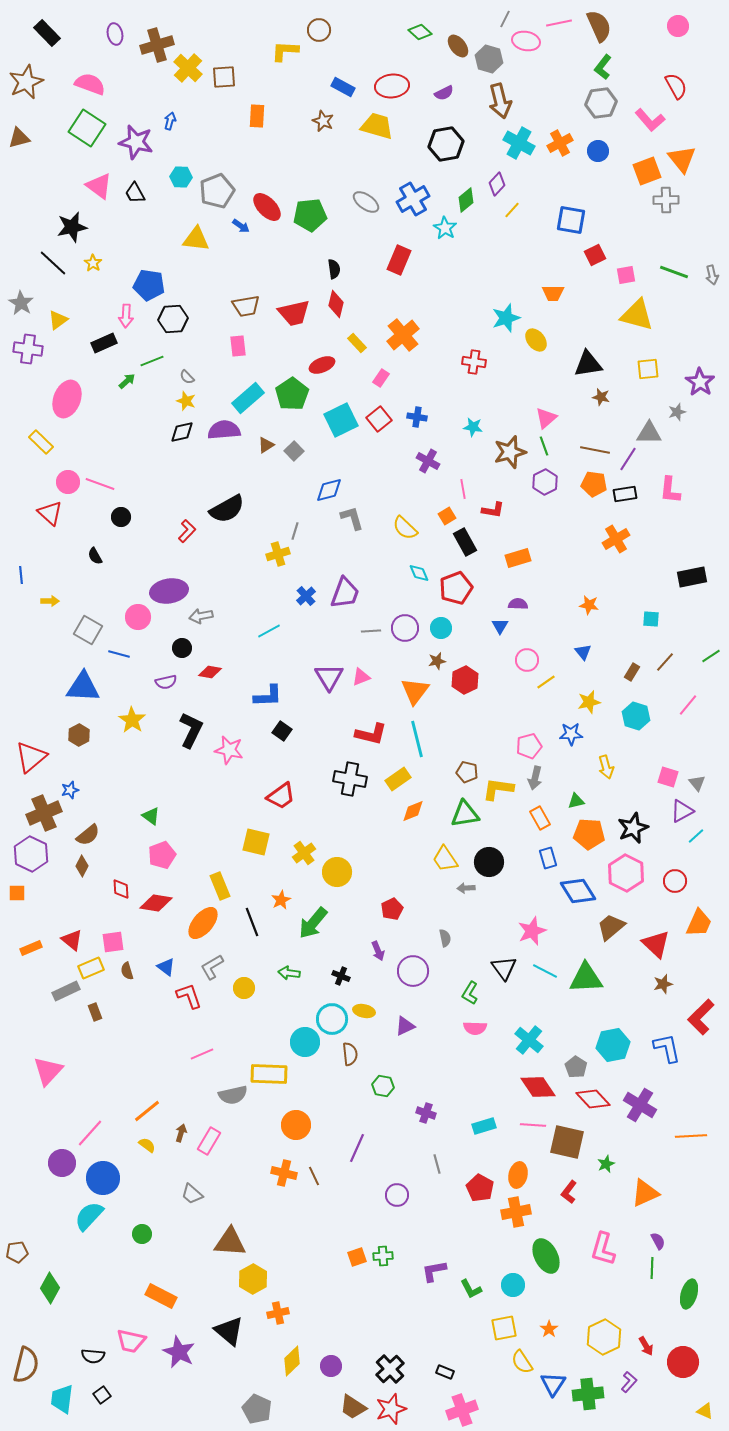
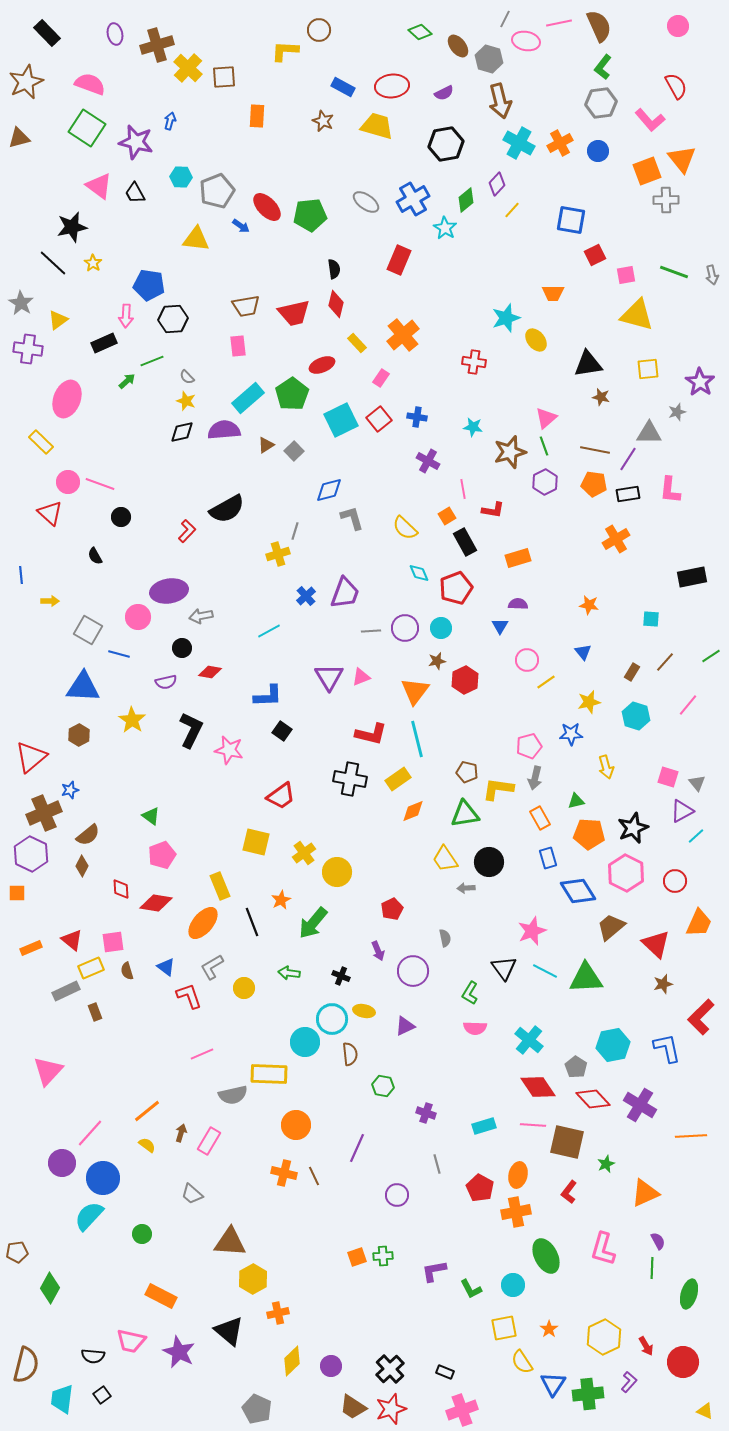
black rectangle at (625, 494): moved 3 px right
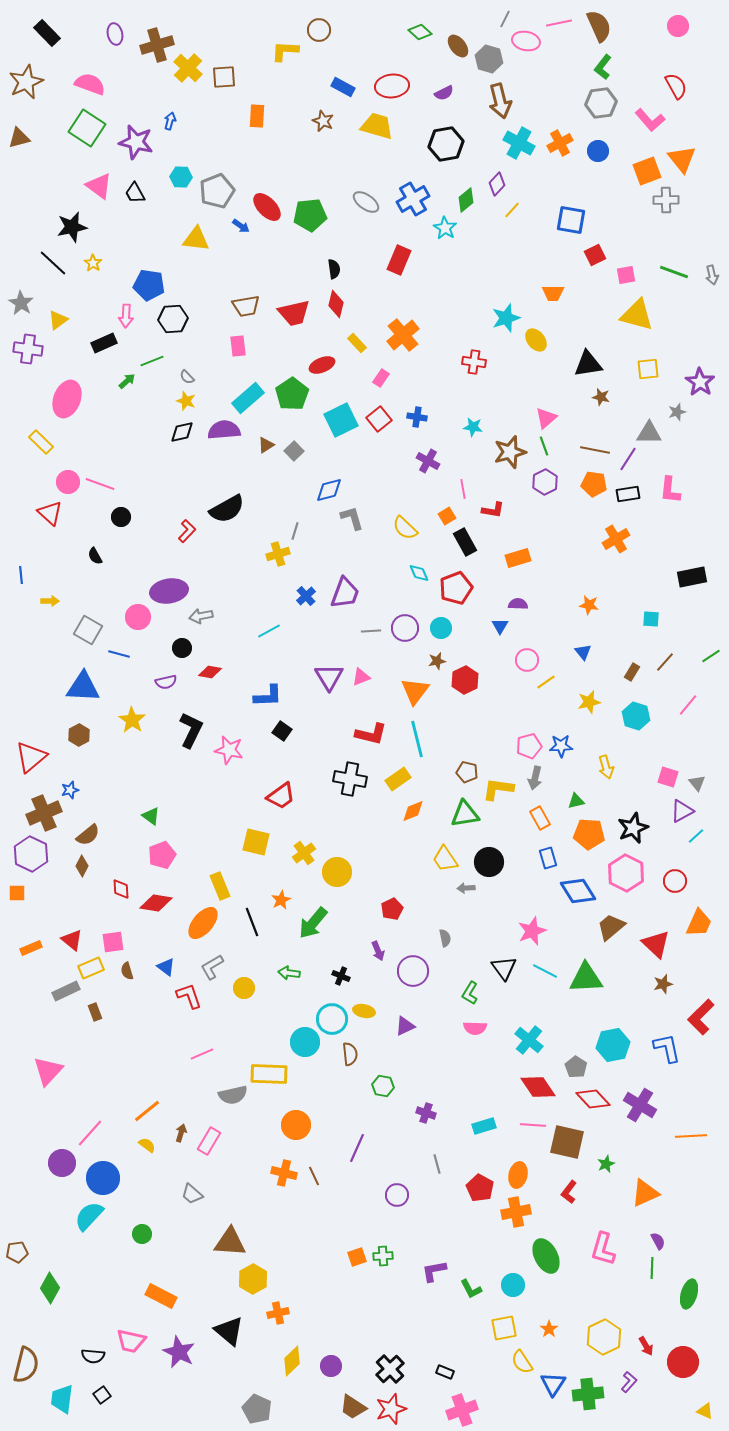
blue star at (571, 734): moved 10 px left, 12 px down
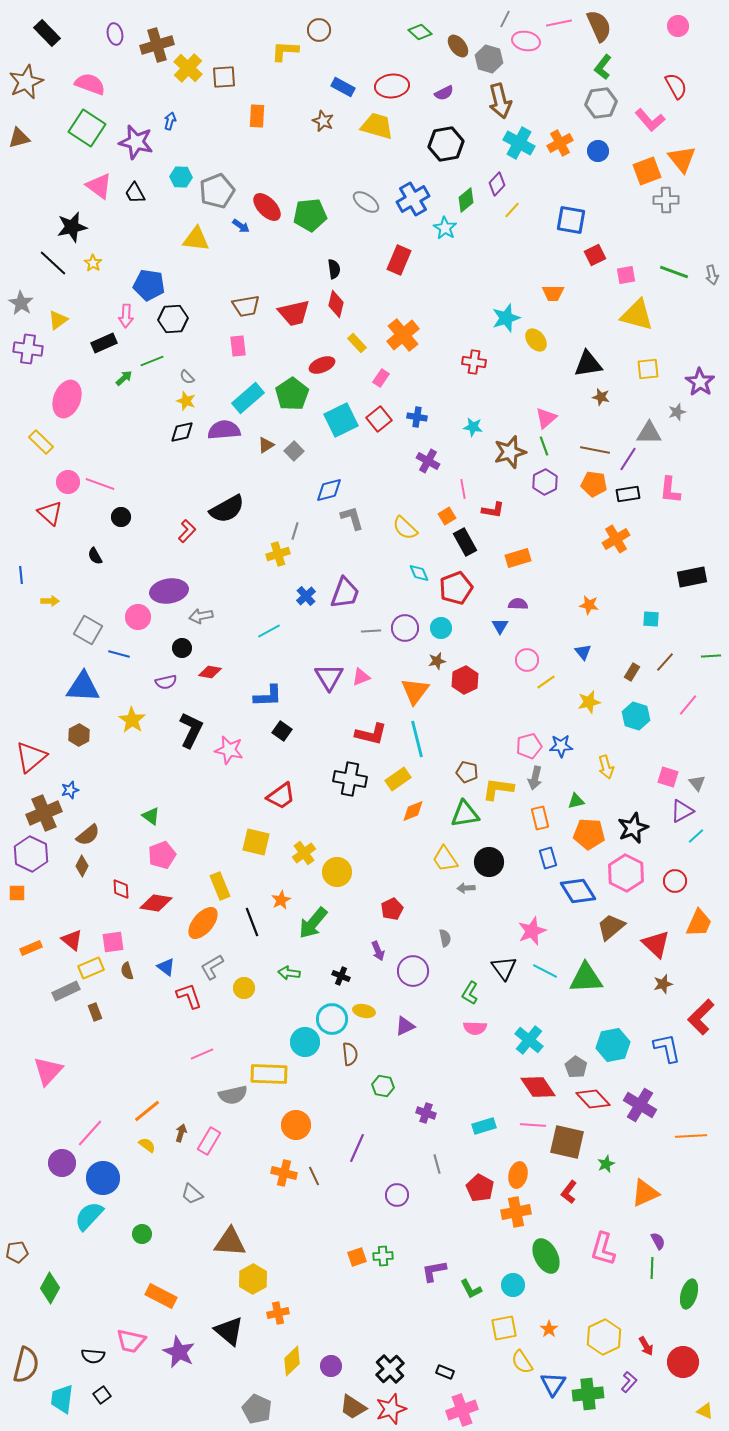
green arrow at (127, 381): moved 3 px left, 3 px up
green line at (711, 656): rotated 30 degrees clockwise
orange rectangle at (540, 818): rotated 15 degrees clockwise
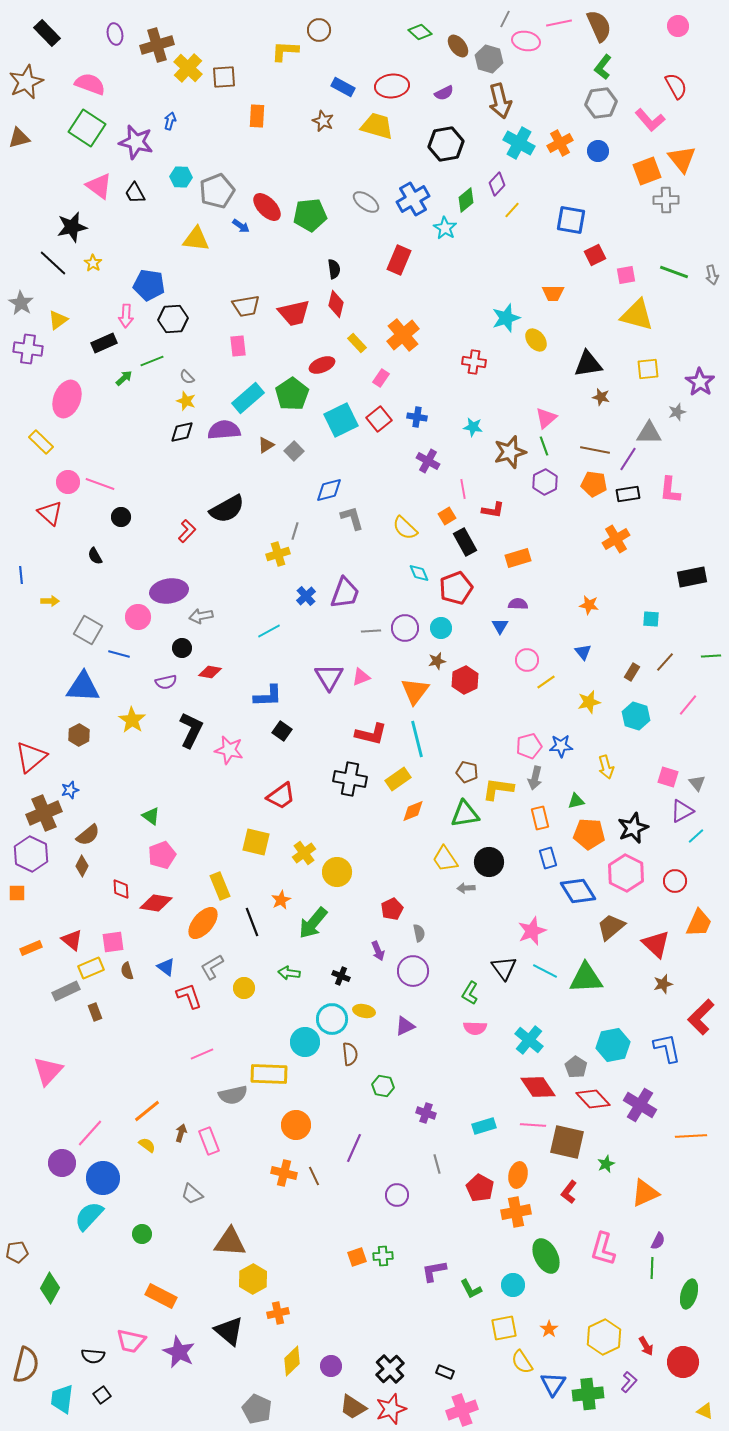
gray semicircle at (445, 938): moved 26 px left, 5 px up
pink rectangle at (209, 1141): rotated 52 degrees counterclockwise
purple line at (357, 1148): moved 3 px left
purple semicircle at (658, 1241): rotated 54 degrees clockwise
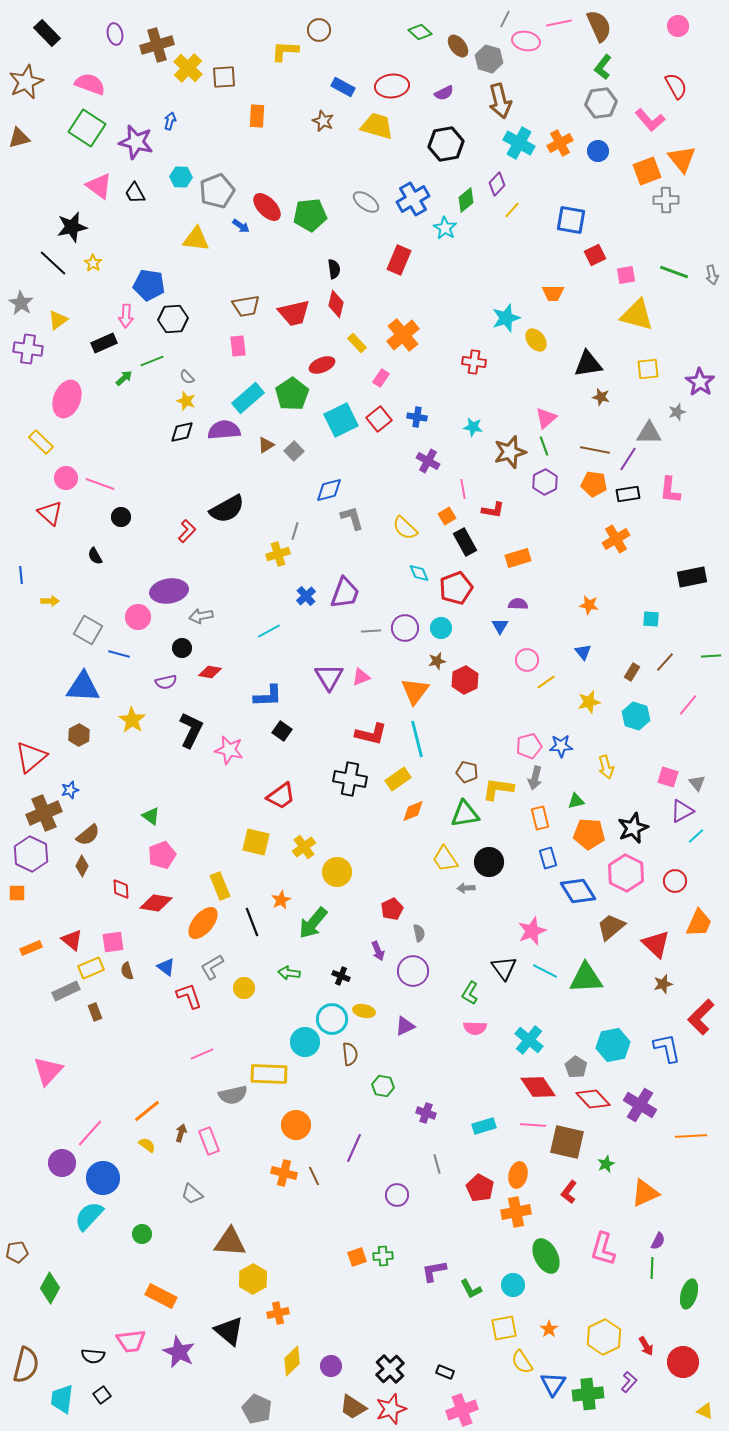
pink circle at (68, 482): moved 2 px left, 4 px up
yellow cross at (304, 853): moved 6 px up
pink trapezoid at (131, 1341): rotated 20 degrees counterclockwise
